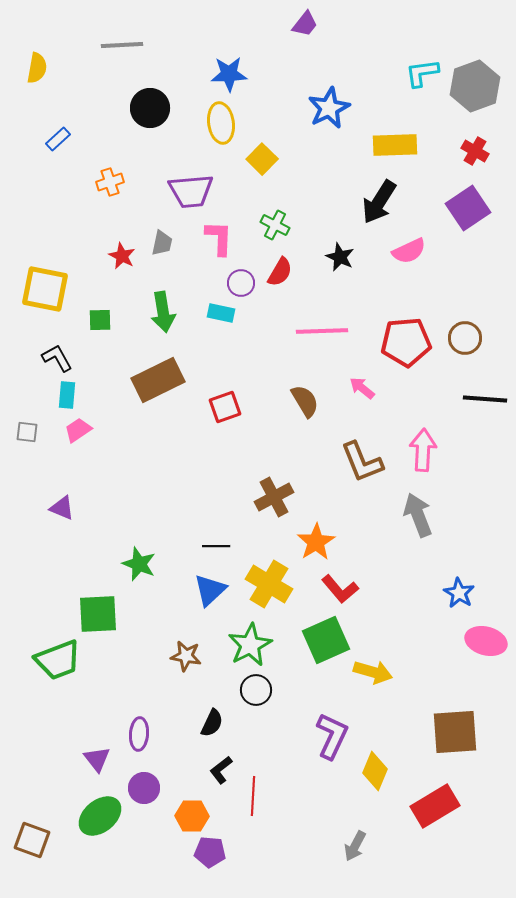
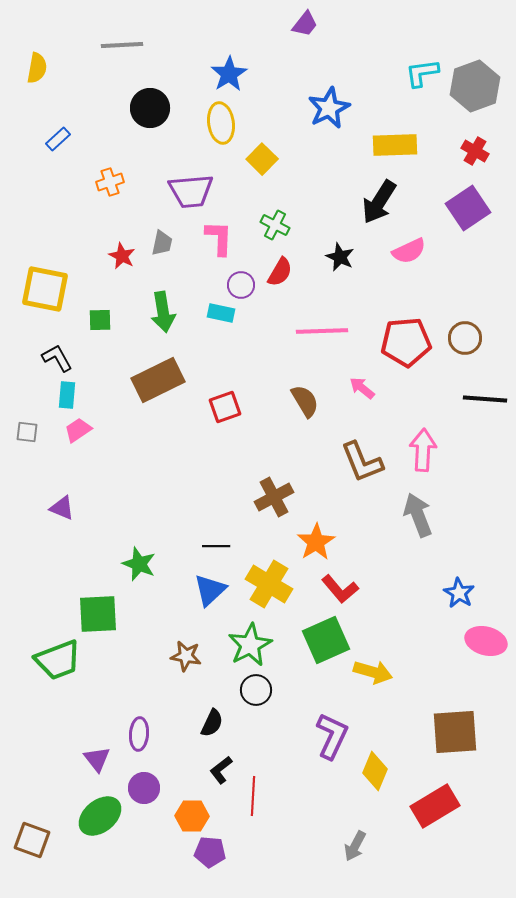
blue star at (229, 74): rotated 30 degrees counterclockwise
purple circle at (241, 283): moved 2 px down
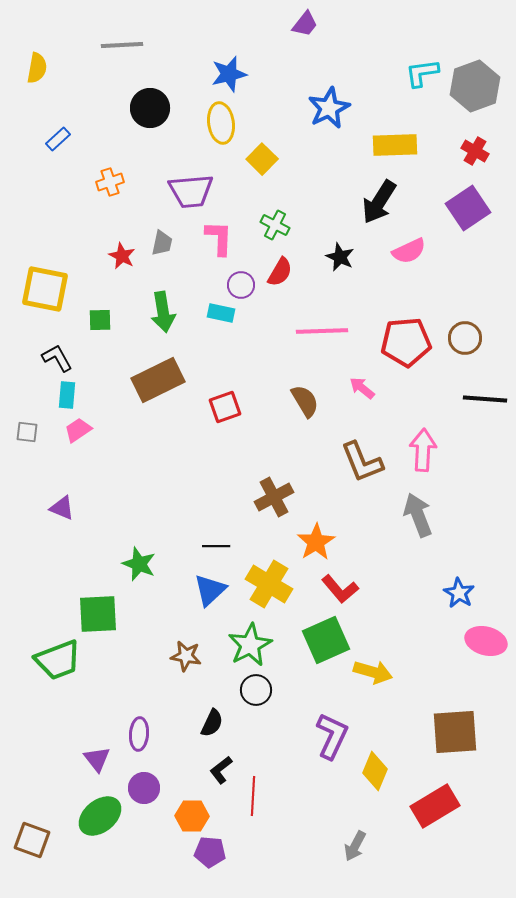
blue star at (229, 74): rotated 18 degrees clockwise
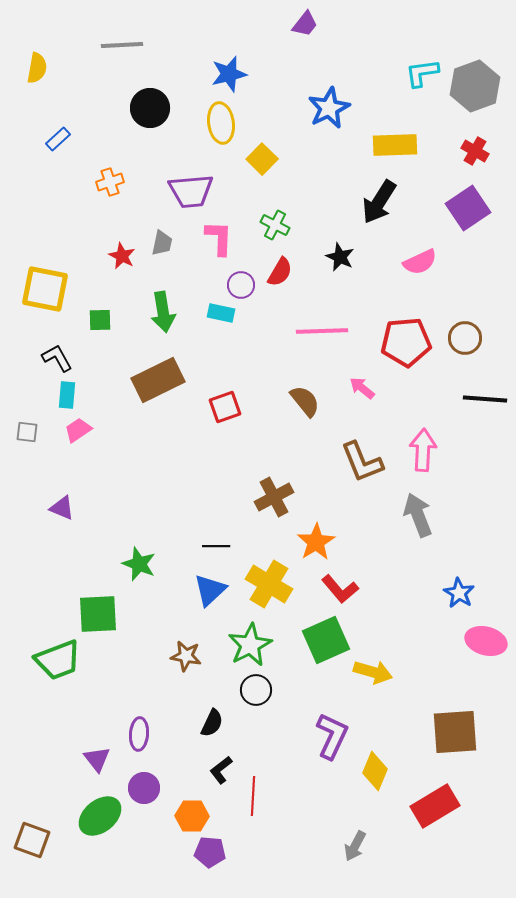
pink semicircle at (409, 251): moved 11 px right, 11 px down
brown semicircle at (305, 401): rotated 8 degrees counterclockwise
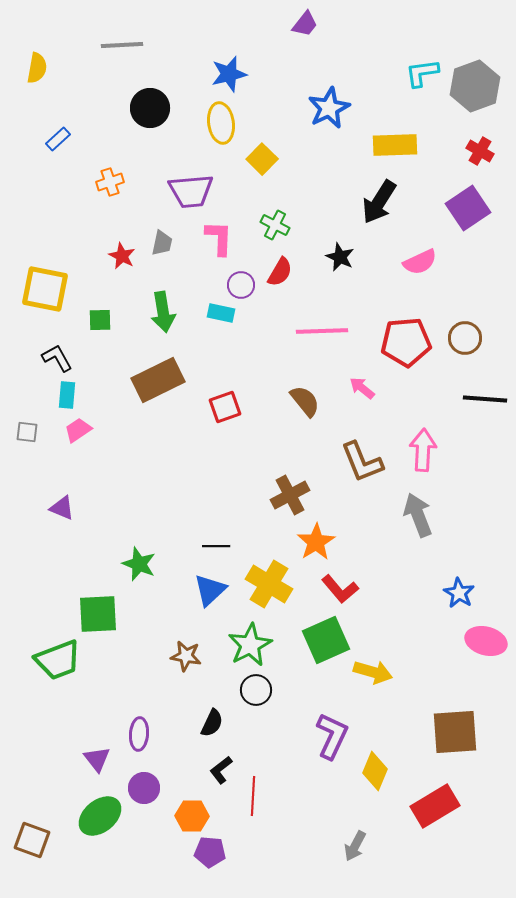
red cross at (475, 151): moved 5 px right
brown cross at (274, 497): moved 16 px right, 2 px up
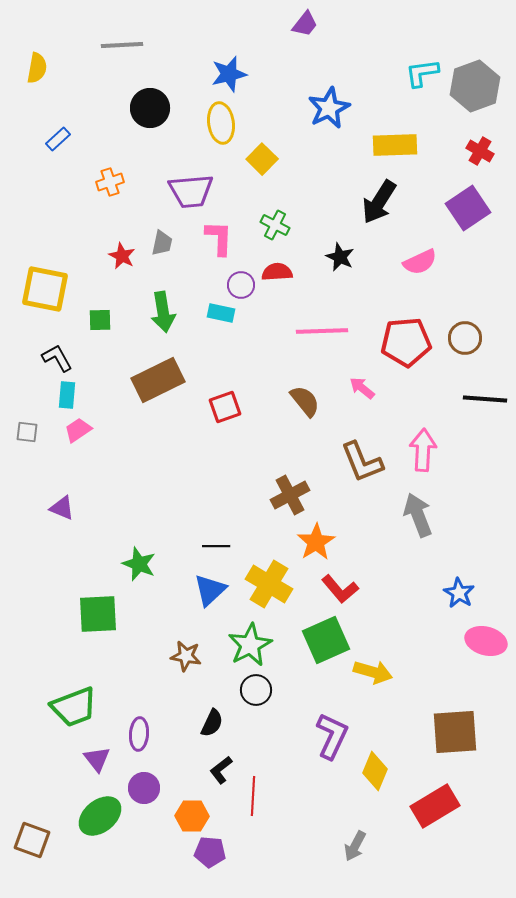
red semicircle at (280, 272): moved 3 px left; rotated 124 degrees counterclockwise
green trapezoid at (58, 660): moved 16 px right, 47 px down
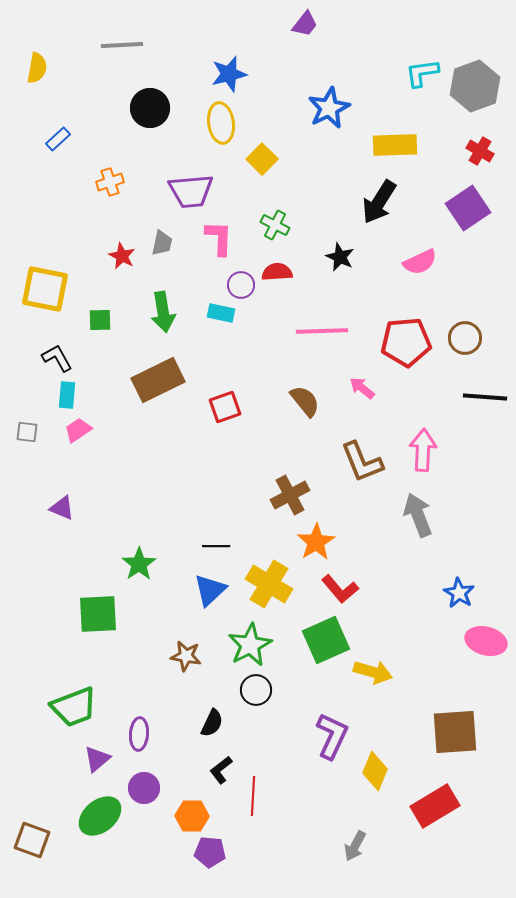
black line at (485, 399): moved 2 px up
green star at (139, 564): rotated 16 degrees clockwise
purple triangle at (97, 759): rotated 28 degrees clockwise
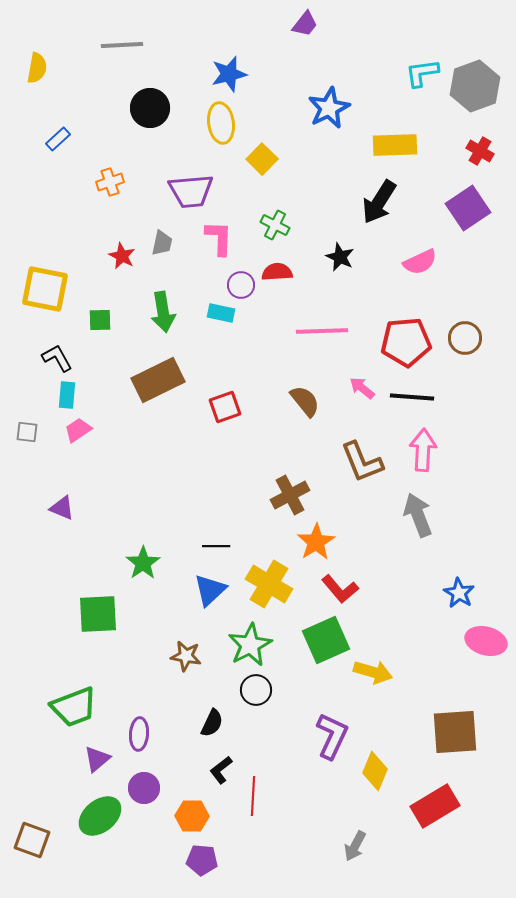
black line at (485, 397): moved 73 px left
green star at (139, 564): moved 4 px right, 1 px up
purple pentagon at (210, 852): moved 8 px left, 8 px down
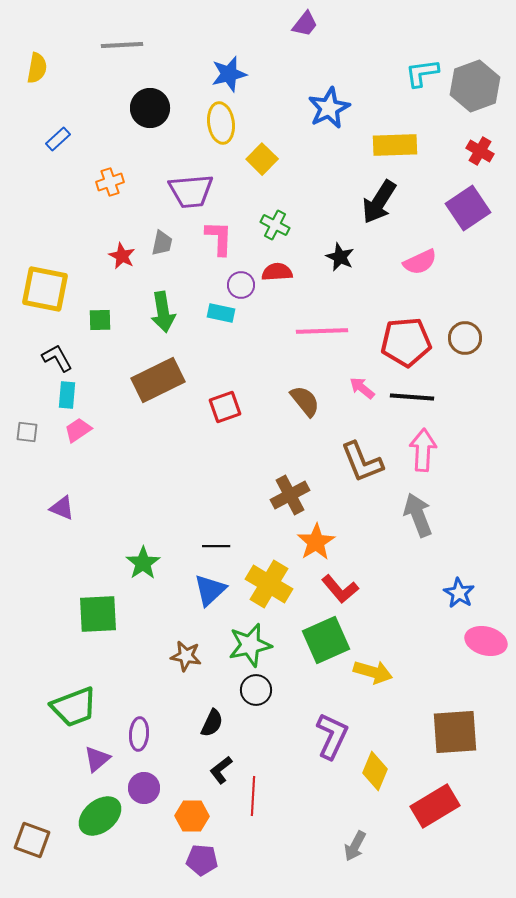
green star at (250, 645): rotated 15 degrees clockwise
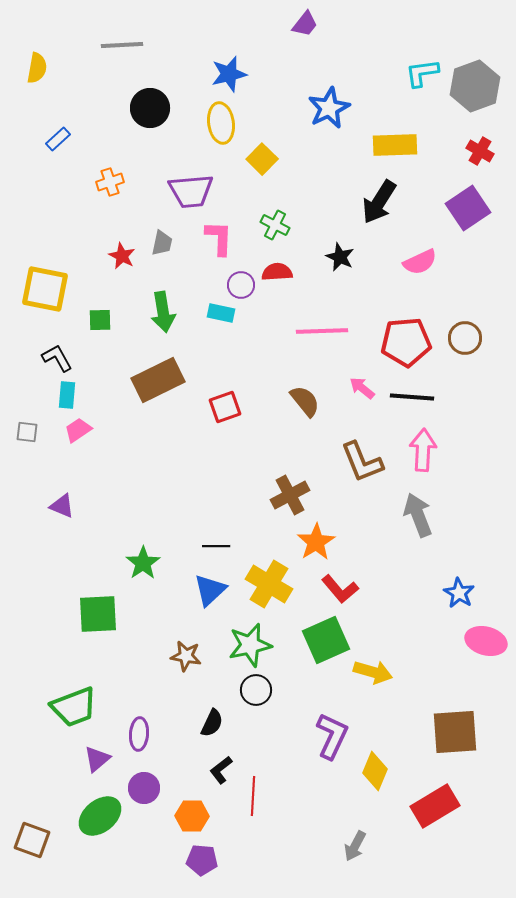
purple triangle at (62, 508): moved 2 px up
